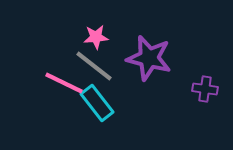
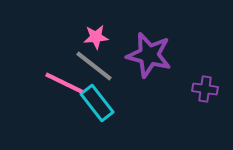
purple star: moved 3 px up
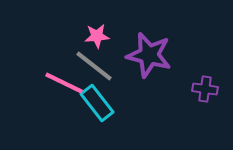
pink star: moved 1 px right, 1 px up
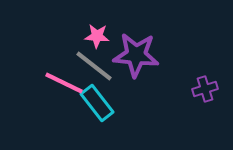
pink star: rotated 10 degrees clockwise
purple star: moved 13 px left; rotated 9 degrees counterclockwise
purple cross: rotated 25 degrees counterclockwise
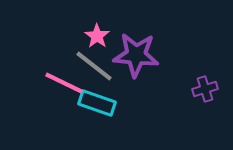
pink star: rotated 30 degrees clockwise
cyan rectangle: rotated 33 degrees counterclockwise
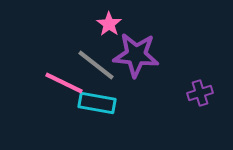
pink star: moved 12 px right, 12 px up
gray line: moved 2 px right, 1 px up
purple cross: moved 5 px left, 4 px down
cyan rectangle: rotated 9 degrees counterclockwise
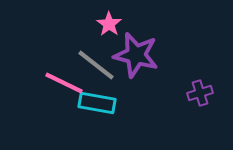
purple star: rotated 9 degrees clockwise
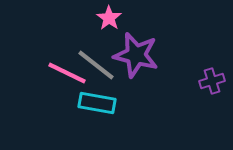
pink star: moved 6 px up
pink line: moved 3 px right, 10 px up
purple cross: moved 12 px right, 12 px up
